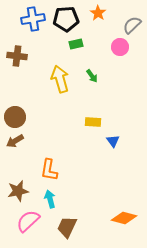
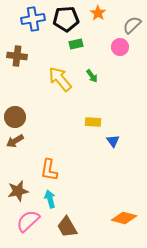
yellow arrow: rotated 24 degrees counterclockwise
brown trapezoid: rotated 55 degrees counterclockwise
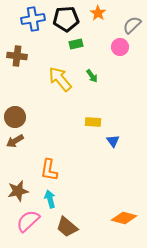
brown trapezoid: rotated 20 degrees counterclockwise
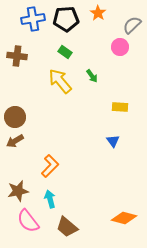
green rectangle: moved 11 px left, 8 px down; rotated 48 degrees clockwise
yellow arrow: moved 2 px down
yellow rectangle: moved 27 px right, 15 px up
orange L-shape: moved 1 px right, 4 px up; rotated 145 degrees counterclockwise
pink semicircle: rotated 85 degrees counterclockwise
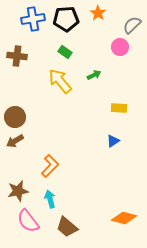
green arrow: moved 2 px right, 1 px up; rotated 80 degrees counterclockwise
yellow rectangle: moved 1 px left, 1 px down
blue triangle: rotated 32 degrees clockwise
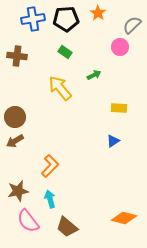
yellow arrow: moved 7 px down
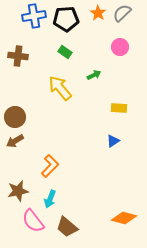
blue cross: moved 1 px right, 3 px up
gray semicircle: moved 10 px left, 12 px up
brown cross: moved 1 px right
cyan arrow: rotated 144 degrees counterclockwise
pink semicircle: moved 5 px right
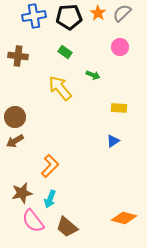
black pentagon: moved 3 px right, 2 px up
green arrow: moved 1 px left; rotated 48 degrees clockwise
brown star: moved 4 px right, 2 px down
